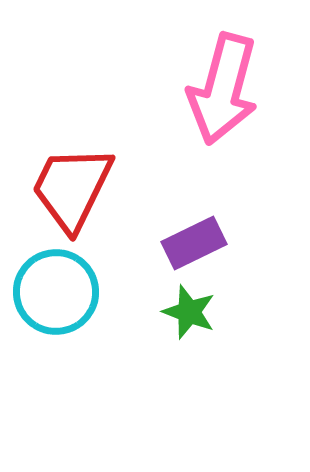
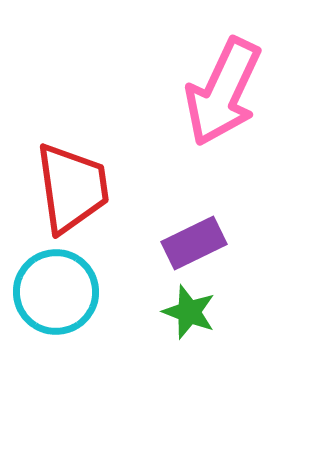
pink arrow: moved 3 px down; rotated 10 degrees clockwise
red trapezoid: rotated 146 degrees clockwise
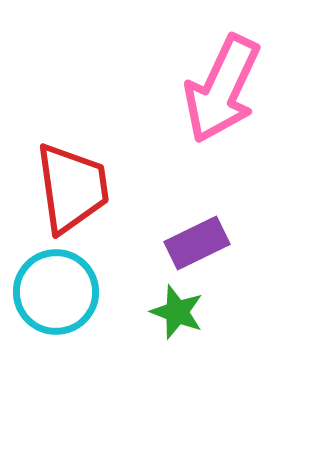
pink arrow: moved 1 px left, 3 px up
purple rectangle: moved 3 px right
green star: moved 12 px left
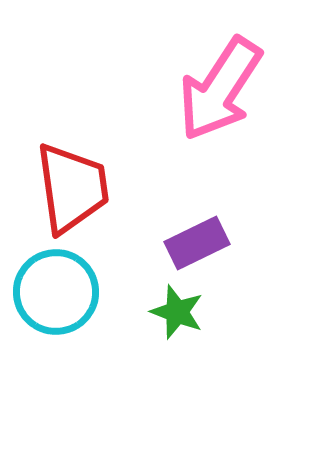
pink arrow: moved 2 px left; rotated 8 degrees clockwise
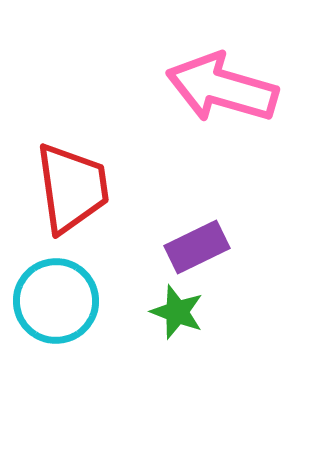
pink arrow: moved 2 px right, 1 px up; rotated 73 degrees clockwise
purple rectangle: moved 4 px down
cyan circle: moved 9 px down
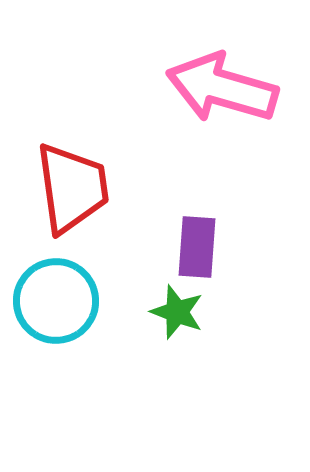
purple rectangle: rotated 60 degrees counterclockwise
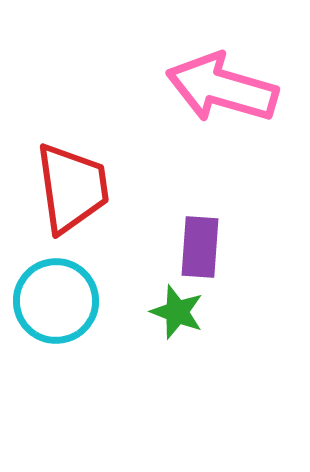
purple rectangle: moved 3 px right
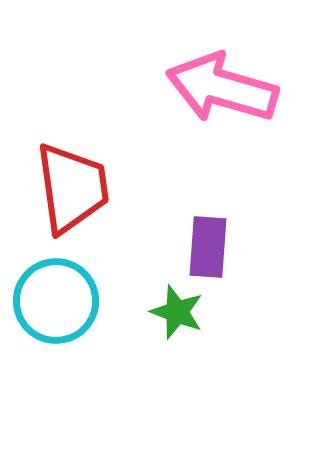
purple rectangle: moved 8 px right
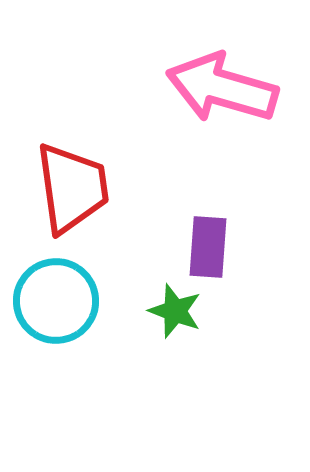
green star: moved 2 px left, 1 px up
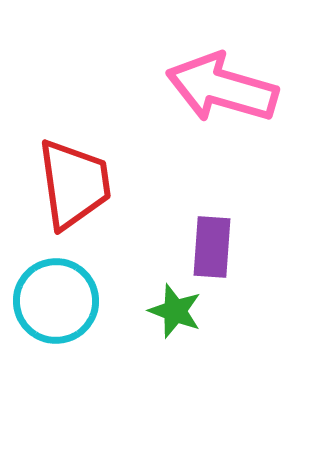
red trapezoid: moved 2 px right, 4 px up
purple rectangle: moved 4 px right
